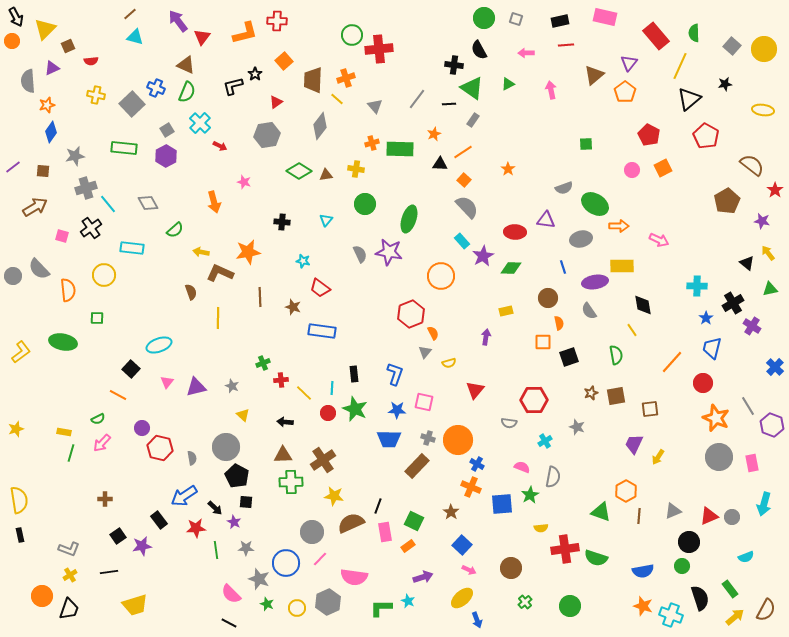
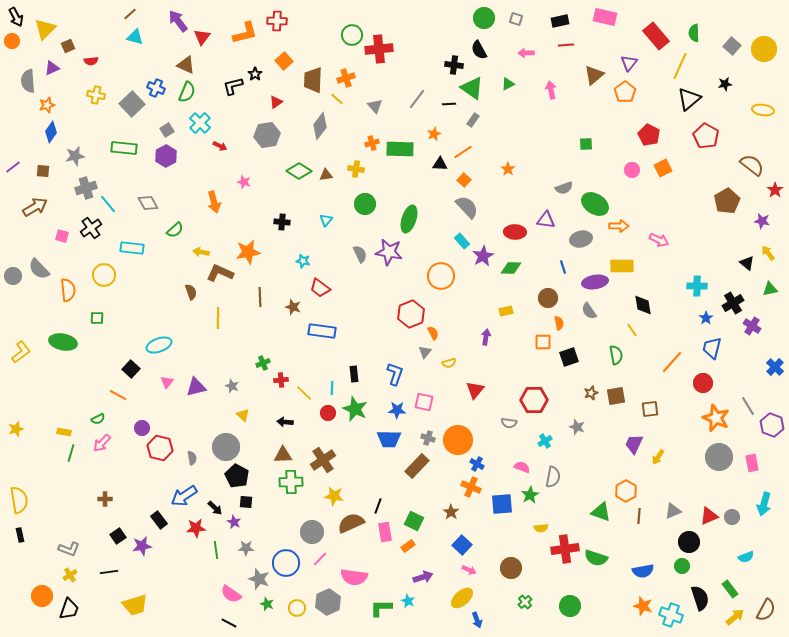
pink semicircle at (231, 594): rotated 10 degrees counterclockwise
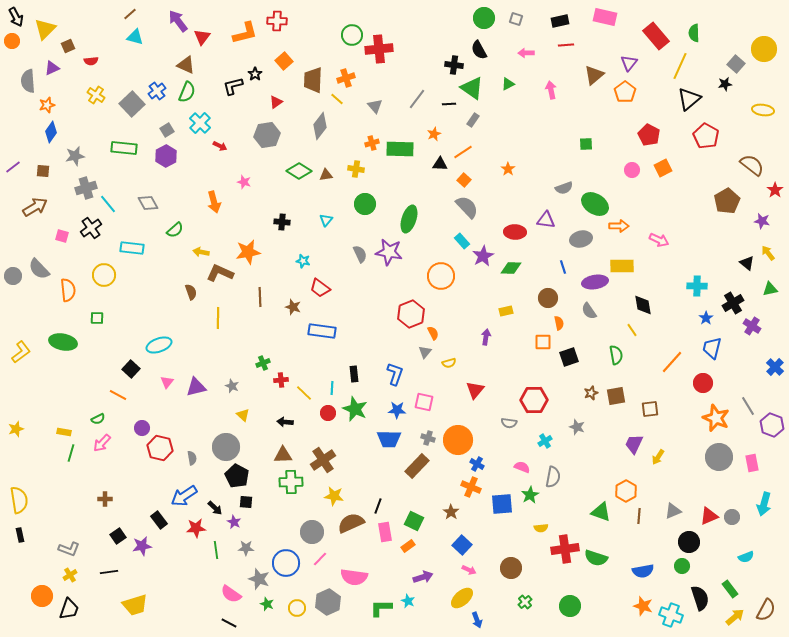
gray square at (732, 46): moved 4 px right, 18 px down
blue cross at (156, 88): moved 1 px right, 3 px down; rotated 30 degrees clockwise
yellow cross at (96, 95): rotated 24 degrees clockwise
